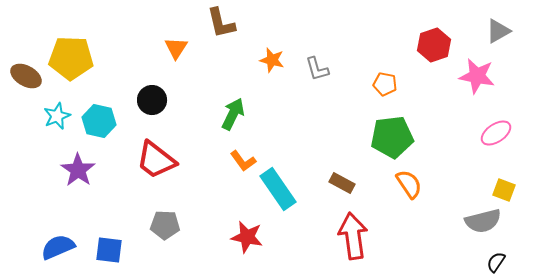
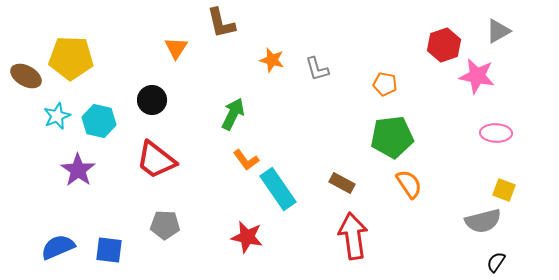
red hexagon: moved 10 px right
pink ellipse: rotated 36 degrees clockwise
orange L-shape: moved 3 px right, 1 px up
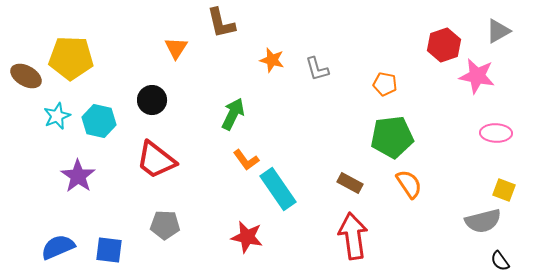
purple star: moved 6 px down
brown rectangle: moved 8 px right
black semicircle: moved 4 px right, 1 px up; rotated 70 degrees counterclockwise
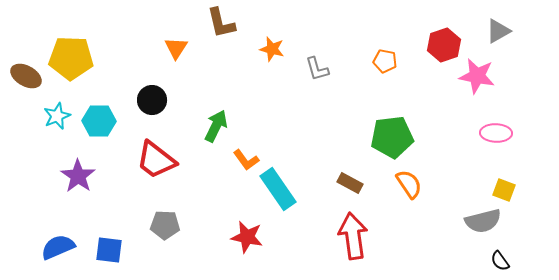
orange star: moved 11 px up
orange pentagon: moved 23 px up
green arrow: moved 17 px left, 12 px down
cyan hexagon: rotated 12 degrees counterclockwise
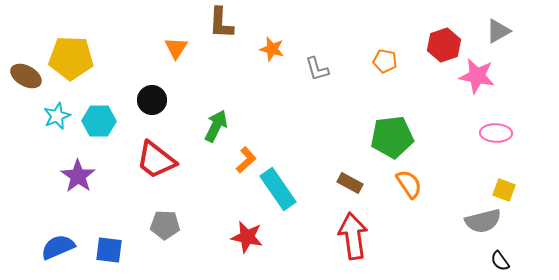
brown L-shape: rotated 16 degrees clockwise
orange L-shape: rotated 96 degrees counterclockwise
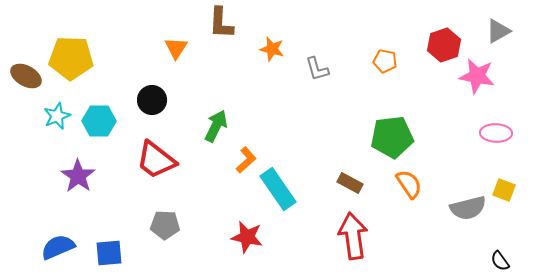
gray semicircle: moved 15 px left, 13 px up
blue square: moved 3 px down; rotated 12 degrees counterclockwise
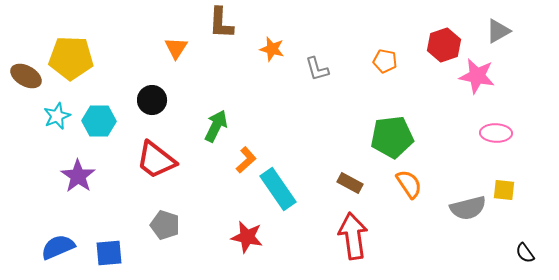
yellow square: rotated 15 degrees counterclockwise
gray pentagon: rotated 16 degrees clockwise
black semicircle: moved 25 px right, 8 px up
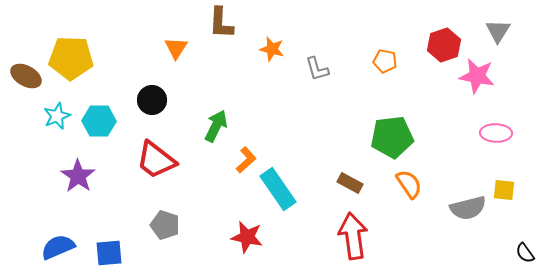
gray triangle: rotated 28 degrees counterclockwise
